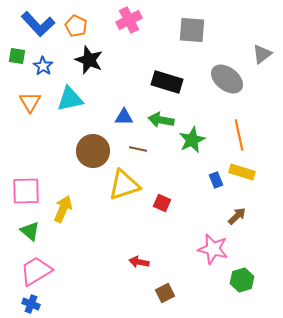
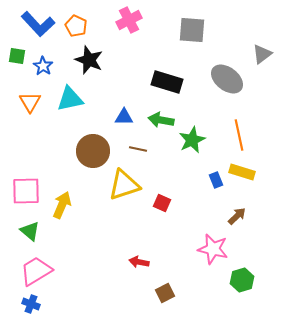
yellow arrow: moved 1 px left, 4 px up
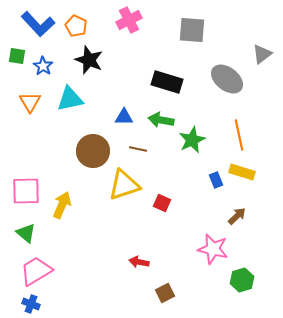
green triangle: moved 4 px left, 2 px down
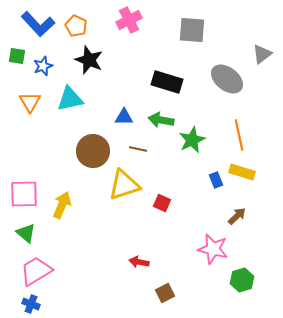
blue star: rotated 18 degrees clockwise
pink square: moved 2 px left, 3 px down
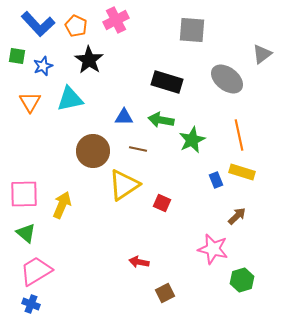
pink cross: moved 13 px left
black star: rotated 12 degrees clockwise
yellow triangle: rotated 16 degrees counterclockwise
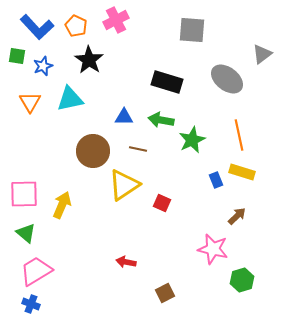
blue L-shape: moved 1 px left, 3 px down
red arrow: moved 13 px left
